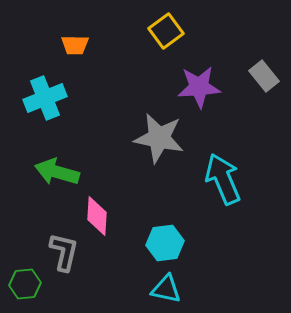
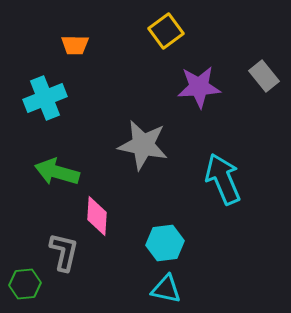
gray star: moved 16 px left, 7 px down
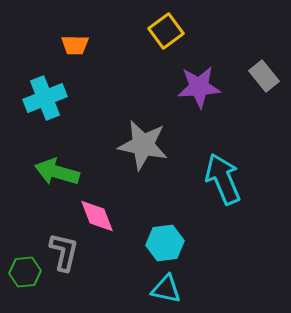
pink diamond: rotated 24 degrees counterclockwise
green hexagon: moved 12 px up
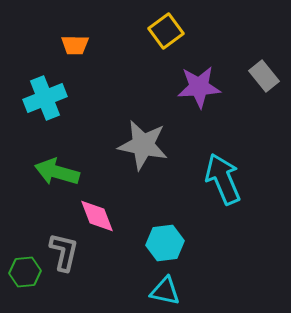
cyan triangle: moved 1 px left, 2 px down
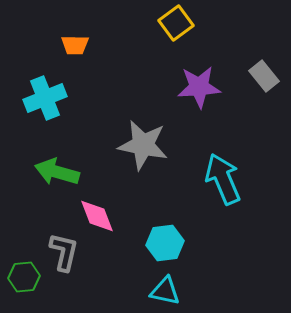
yellow square: moved 10 px right, 8 px up
green hexagon: moved 1 px left, 5 px down
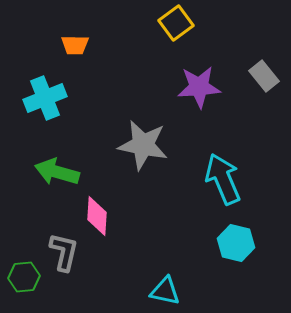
pink diamond: rotated 24 degrees clockwise
cyan hexagon: moved 71 px right; rotated 21 degrees clockwise
